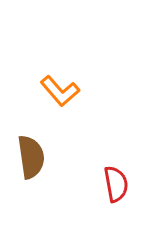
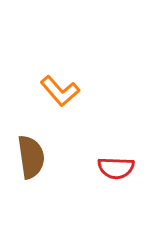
red semicircle: moved 16 px up; rotated 102 degrees clockwise
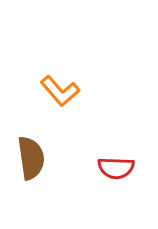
brown semicircle: moved 1 px down
